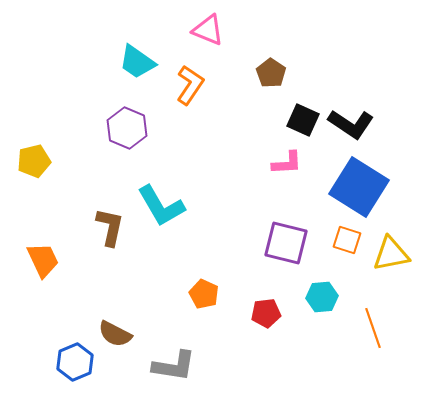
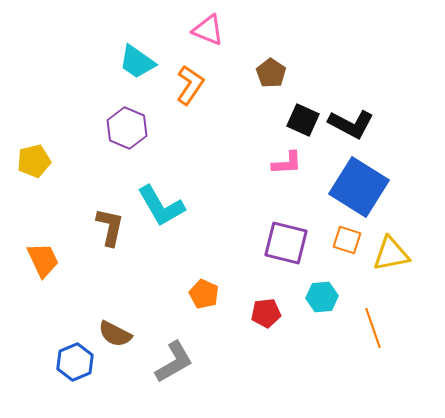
black L-shape: rotated 6 degrees counterclockwise
gray L-shape: moved 4 px up; rotated 39 degrees counterclockwise
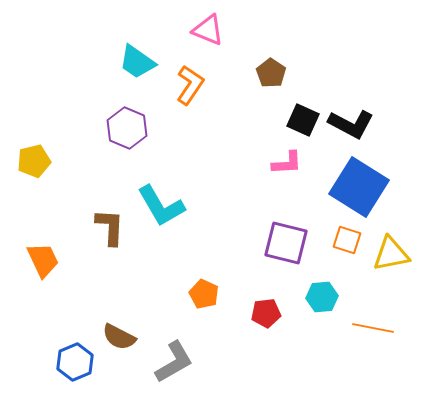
brown L-shape: rotated 9 degrees counterclockwise
orange line: rotated 60 degrees counterclockwise
brown semicircle: moved 4 px right, 3 px down
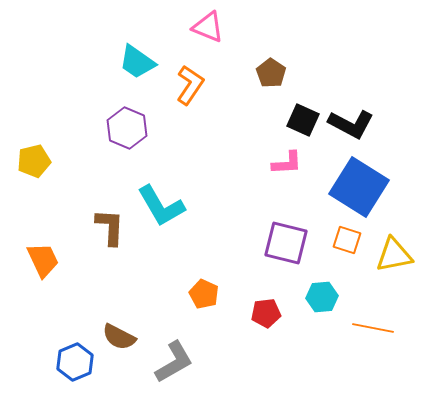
pink triangle: moved 3 px up
yellow triangle: moved 3 px right, 1 px down
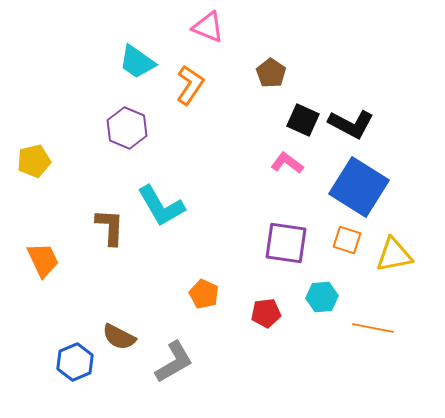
pink L-shape: rotated 140 degrees counterclockwise
purple square: rotated 6 degrees counterclockwise
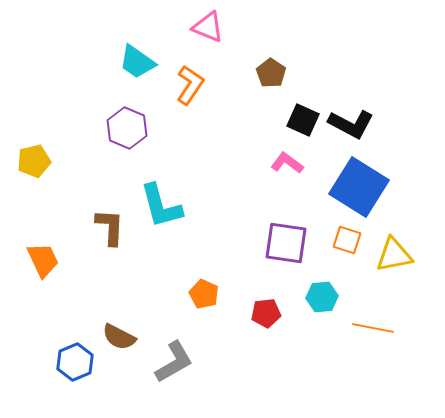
cyan L-shape: rotated 15 degrees clockwise
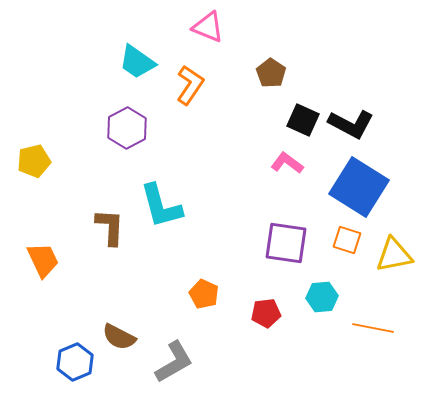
purple hexagon: rotated 9 degrees clockwise
